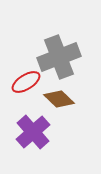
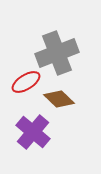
gray cross: moved 2 px left, 4 px up
purple cross: rotated 8 degrees counterclockwise
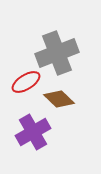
purple cross: rotated 20 degrees clockwise
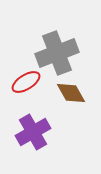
brown diamond: moved 12 px right, 6 px up; rotated 16 degrees clockwise
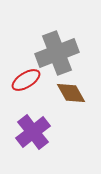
red ellipse: moved 2 px up
purple cross: rotated 8 degrees counterclockwise
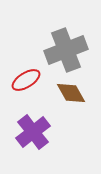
gray cross: moved 9 px right, 3 px up
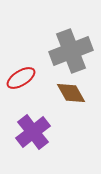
gray cross: moved 5 px right, 1 px down
red ellipse: moved 5 px left, 2 px up
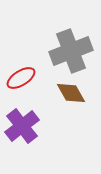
purple cross: moved 11 px left, 6 px up
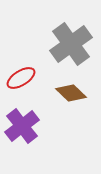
gray cross: moved 7 px up; rotated 15 degrees counterclockwise
brown diamond: rotated 16 degrees counterclockwise
